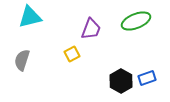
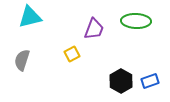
green ellipse: rotated 24 degrees clockwise
purple trapezoid: moved 3 px right
blue rectangle: moved 3 px right, 3 px down
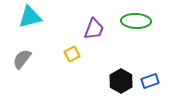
gray semicircle: moved 1 px up; rotated 20 degrees clockwise
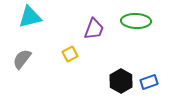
yellow square: moved 2 px left
blue rectangle: moved 1 px left, 1 px down
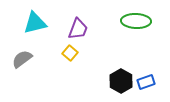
cyan triangle: moved 5 px right, 6 px down
purple trapezoid: moved 16 px left
yellow square: moved 1 px up; rotated 21 degrees counterclockwise
gray semicircle: rotated 15 degrees clockwise
blue rectangle: moved 3 px left
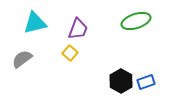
green ellipse: rotated 20 degrees counterclockwise
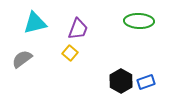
green ellipse: moved 3 px right; rotated 20 degrees clockwise
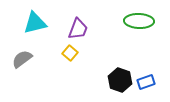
black hexagon: moved 1 px left, 1 px up; rotated 10 degrees counterclockwise
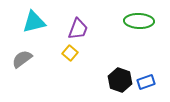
cyan triangle: moved 1 px left, 1 px up
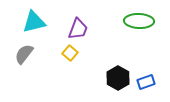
gray semicircle: moved 2 px right, 5 px up; rotated 15 degrees counterclockwise
black hexagon: moved 2 px left, 2 px up; rotated 10 degrees clockwise
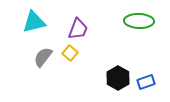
gray semicircle: moved 19 px right, 3 px down
